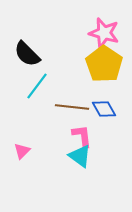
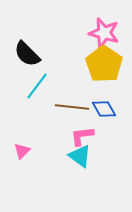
pink L-shape: rotated 90 degrees counterclockwise
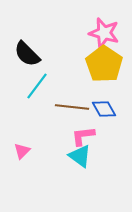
pink L-shape: moved 1 px right
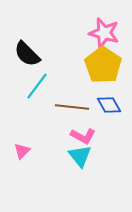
yellow pentagon: moved 1 px left, 1 px down
blue diamond: moved 5 px right, 4 px up
pink L-shape: rotated 145 degrees counterclockwise
cyan triangle: rotated 15 degrees clockwise
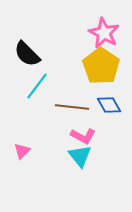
pink star: rotated 12 degrees clockwise
yellow pentagon: moved 2 px left, 1 px down
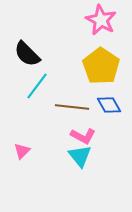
pink star: moved 3 px left, 13 px up
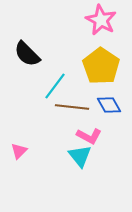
cyan line: moved 18 px right
pink L-shape: moved 6 px right
pink triangle: moved 3 px left
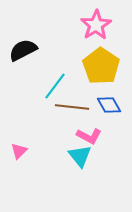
pink star: moved 5 px left, 5 px down; rotated 12 degrees clockwise
black semicircle: moved 4 px left, 4 px up; rotated 108 degrees clockwise
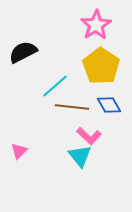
black semicircle: moved 2 px down
cyan line: rotated 12 degrees clockwise
pink L-shape: rotated 15 degrees clockwise
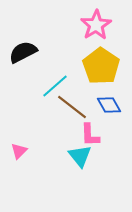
brown line: rotated 32 degrees clockwise
pink L-shape: moved 1 px right, 1 px up; rotated 45 degrees clockwise
